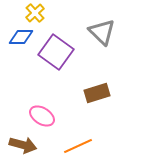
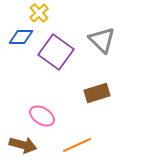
yellow cross: moved 4 px right
gray triangle: moved 8 px down
orange line: moved 1 px left, 1 px up
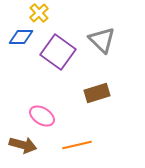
purple square: moved 2 px right
orange line: rotated 12 degrees clockwise
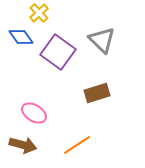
blue diamond: rotated 55 degrees clockwise
pink ellipse: moved 8 px left, 3 px up
orange line: rotated 20 degrees counterclockwise
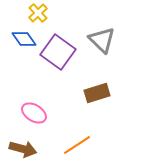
yellow cross: moved 1 px left
blue diamond: moved 3 px right, 2 px down
brown arrow: moved 4 px down
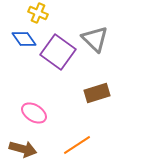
yellow cross: rotated 24 degrees counterclockwise
gray triangle: moved 7 px left, 1 px up
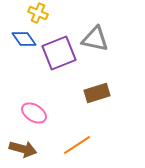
gray triangle: rotated 32 degrees counterclockwise
purple square: moved 1 px right, 1 px down; rotated 32 degrees clockwise
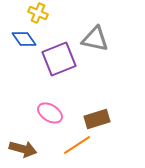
purple square: moved 6 px down
brown rectangle: moved 26 px down
pink ellipse: moved 16 px right
